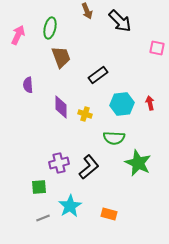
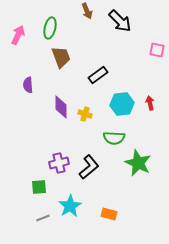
pink square: moved 2 px down
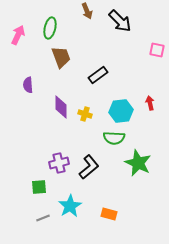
cyan hexagon: moved 1 px left, 7 px down
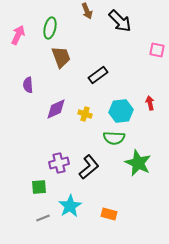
purple diamond: moved 5 px left, 2 px down; rotated 65 degrees clockwise
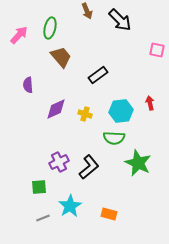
black arrow: moved 1 px up
pink arrow: moved 1 px right; rotated 18 degrees clockwise
brown trapezoid: rotated 20 degrees counterclockwise
purple cross: moved 1 px up; rotated 12 degrees counterclockwise
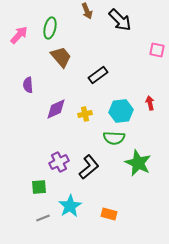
yellow cross: rotated 32 degrees counterclockwise
